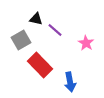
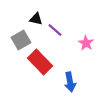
red rectangle: moved 3 px up
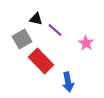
gray square: moved 1 px right, 1 px up
red rectangle: moved 1 px right, 1 px up
blue arrow: moved 2 px left
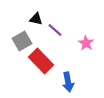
gray square: moved 2 px down
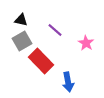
black triangle: moved 15 px left, 1 px down
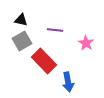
purple line: rotated 35 degrees counterclockwise
red rectangle: moved 3 px right
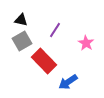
purple line: rotated 63 degrees counterclockwise
blue arrow: rotated 66 degrees clockwise
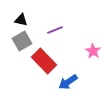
purple line: rotated 35 degrees clockwise
pink star: moved 7 px right, 8 px down
